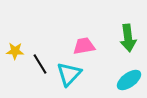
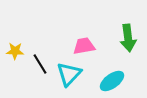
cyan ellipse: moved 17 px left, 1 px down
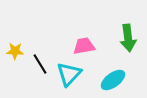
cyan ellipse: moved 1 px right, 1 px up
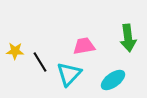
black line: moved 2 px up
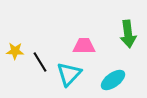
green arrow: moved 4 px up
pink trapezoid: rotated 10 degrees clockwise
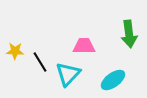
green arrow: moved 1 px right
cyan triangle: moved 1 px left
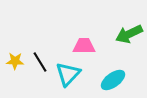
green arrow: rotated 72 degrees clockwise
yellow star: moved 10 px down
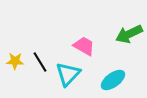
pink trapezoid: rotated 30 degrees clockwise
